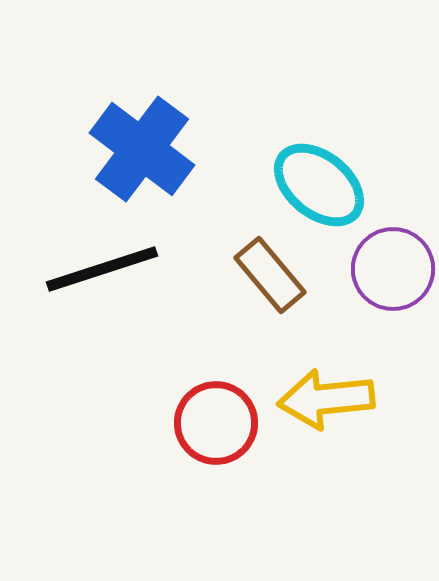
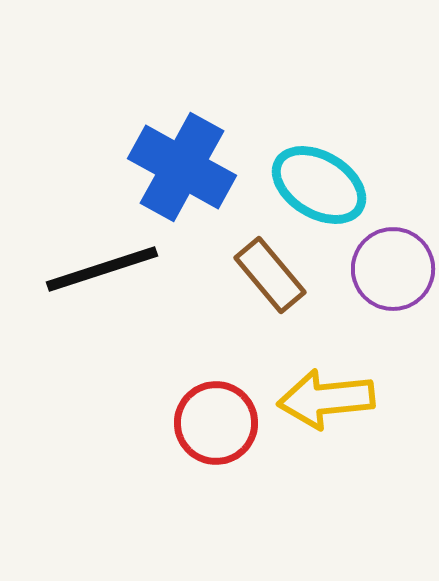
blue cross: moved 40 px right, 18 px down; rotated 8 degrees counterclockwise
cyan ellipse: rotated 8 degrees counterclockwise
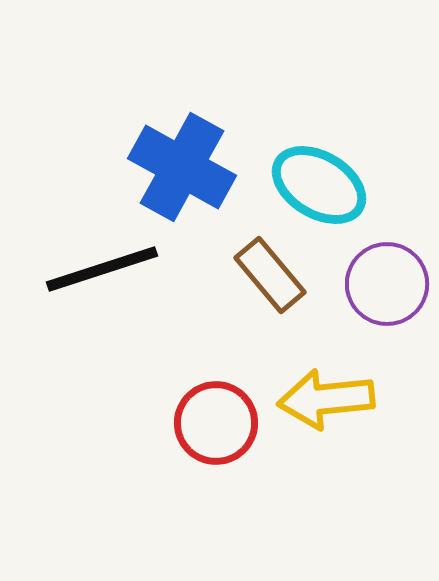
purple circle: moved 6 px left, 15 px down
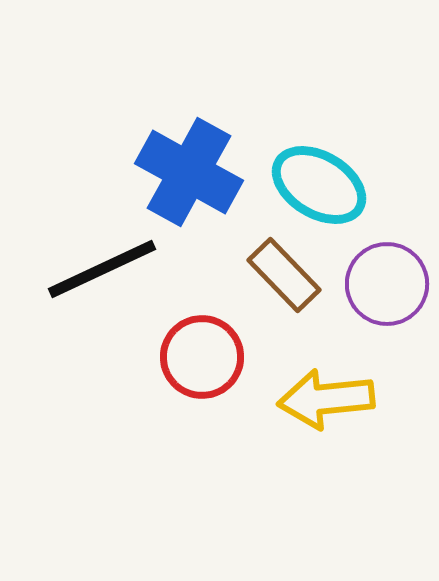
blue cross: moved 7 px right, 5 px down
black line: rotated 7 degrees counterclockwise
brown rectangle: moved 14 px right; rotated 4 degrees counterclockwise
red circle: moved 14 px left, 66 px up
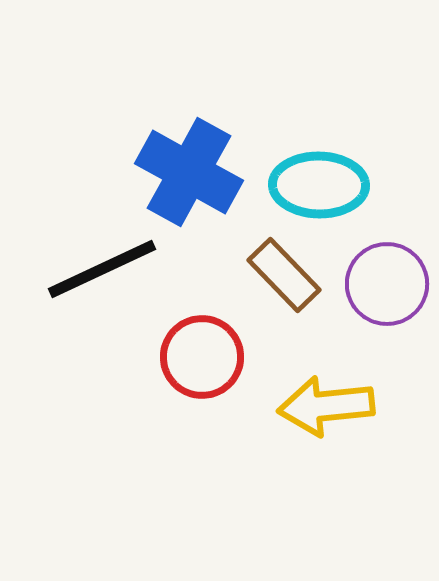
cyan ellipse: rotated 30 degrees counterclockwise
yellow arrow: moved 7 px down
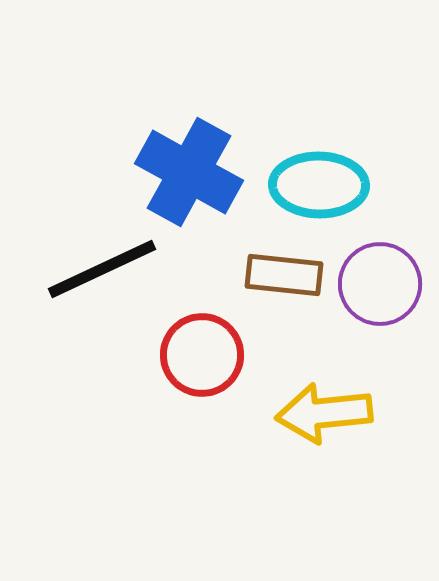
brown rectangle: rotated 40 degrees counterclockwise
purple circle: moved 7 px left
red circle: moved 2 px up
yellow arrow: moved 2 px left, 7 px down
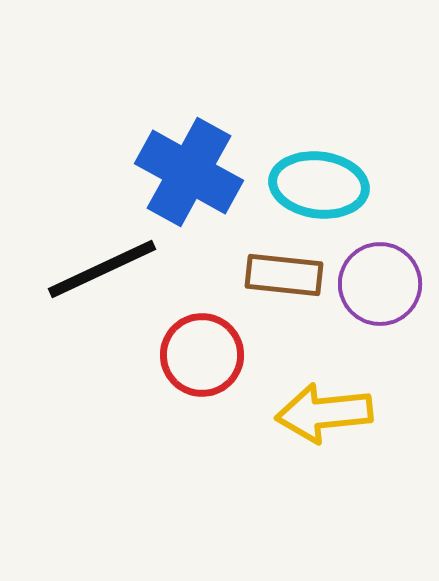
cyan ellipse: rotated 6 degrees clockwise
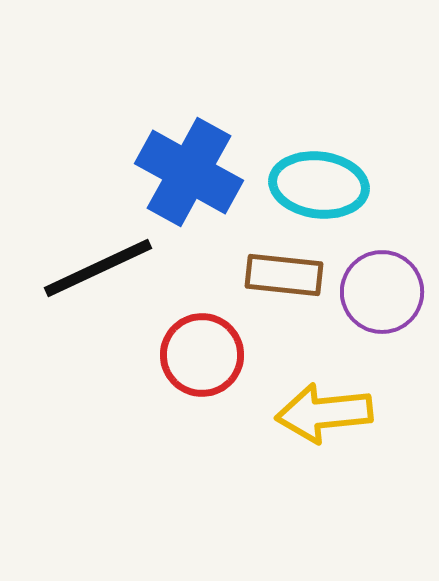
black line: moved 4 px left, 1 px up
purple circle: moved 2 px right, 8 px down
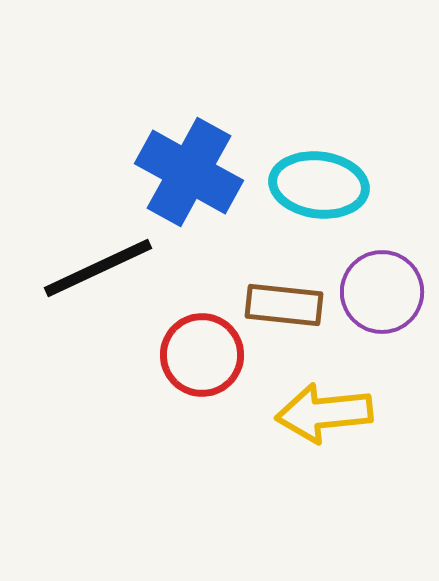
brown rectangle: moved 30 px down
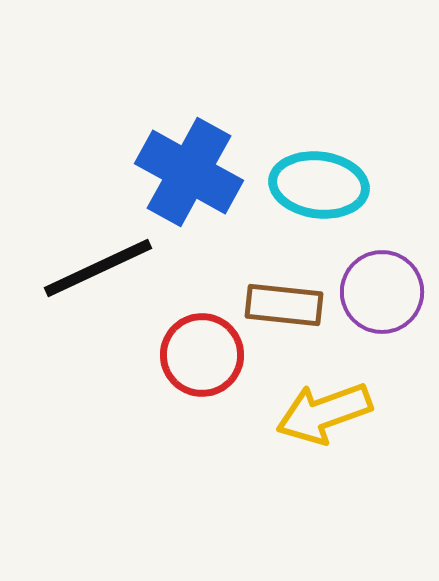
yellow arrow: rotated 14 degrees counterclockwise
